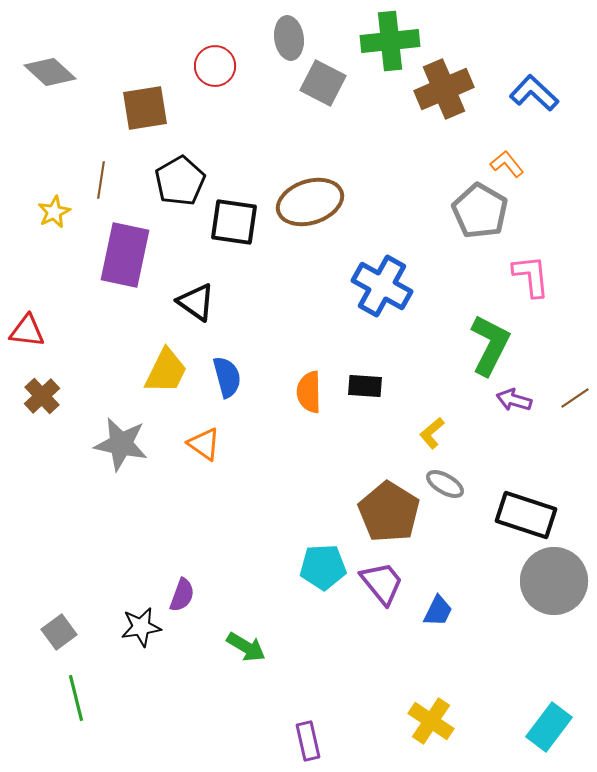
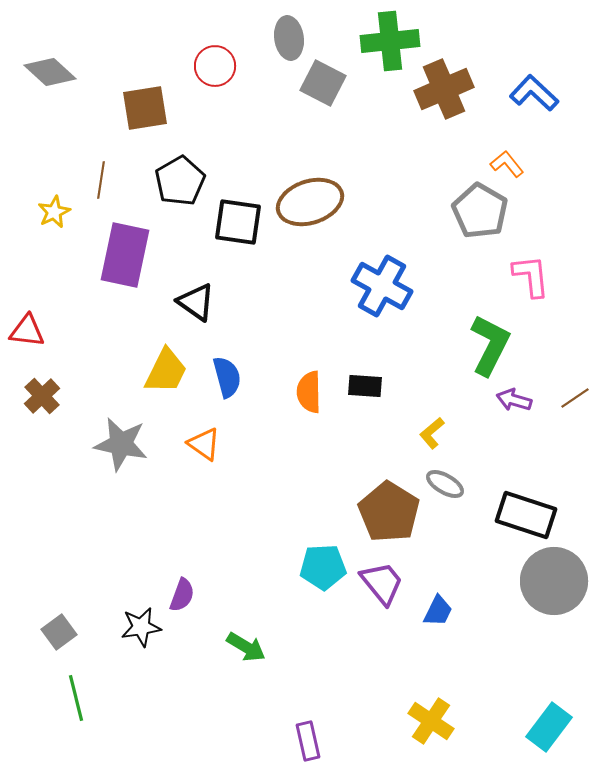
black square at (234, 222): moved 4 px right
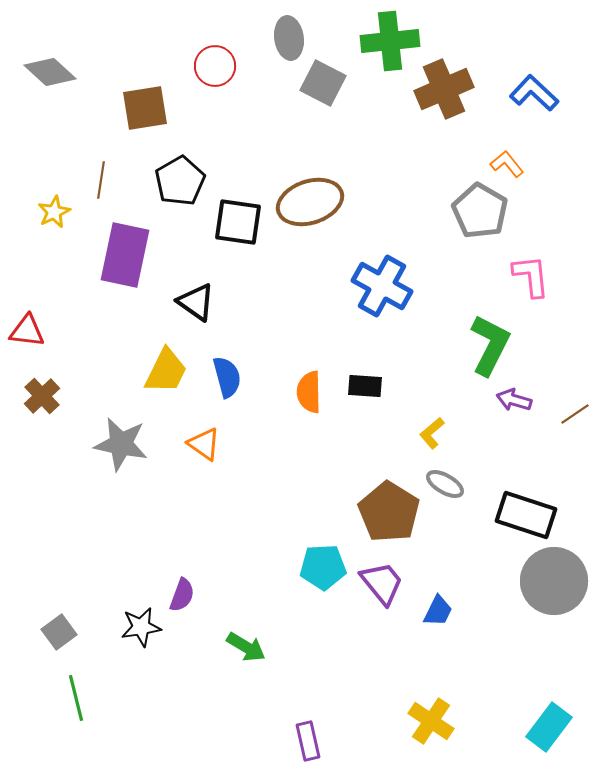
brown line at (575, 398): moved 16 px down
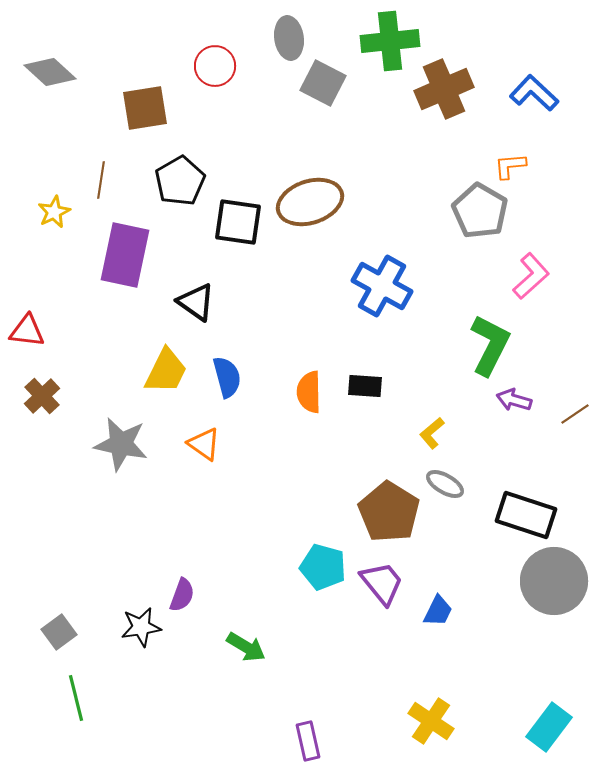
orange L-shape at (507, 164): moved 3 px right, 2 px down; rotated 56 degrees counterclockwise
pink L-shape at (531, 276): rotated 54 degrees clockwise
cyan pentagon at (323, 567): rotated 18 degrees clockwise
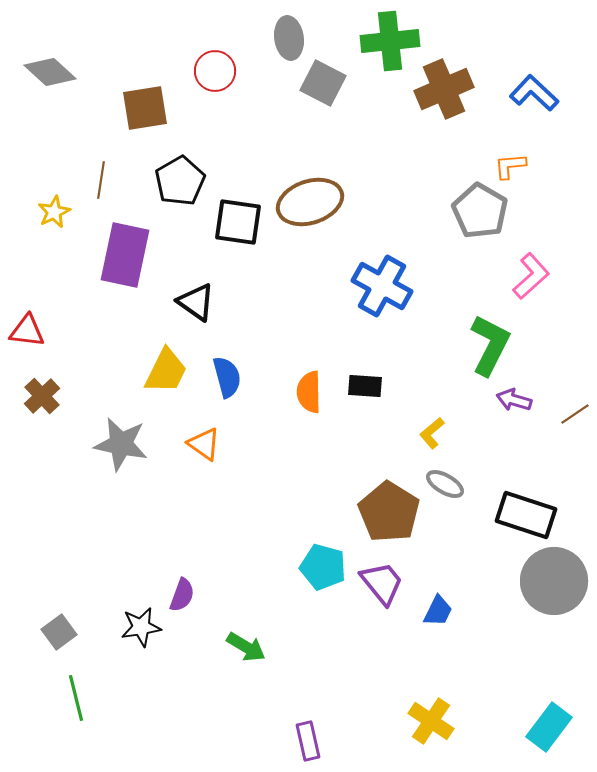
red circle at (215, 66): moved 5 px down
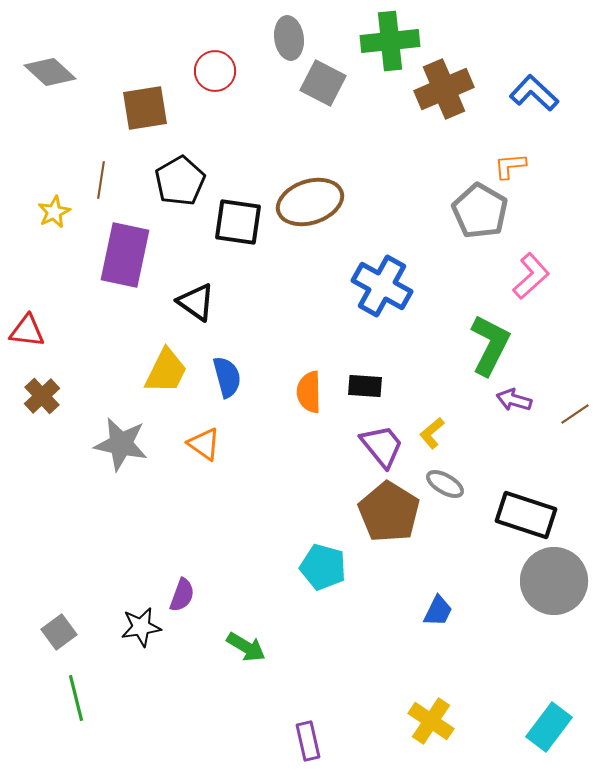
purple trapezoid at (382, 583): moved 137 px up
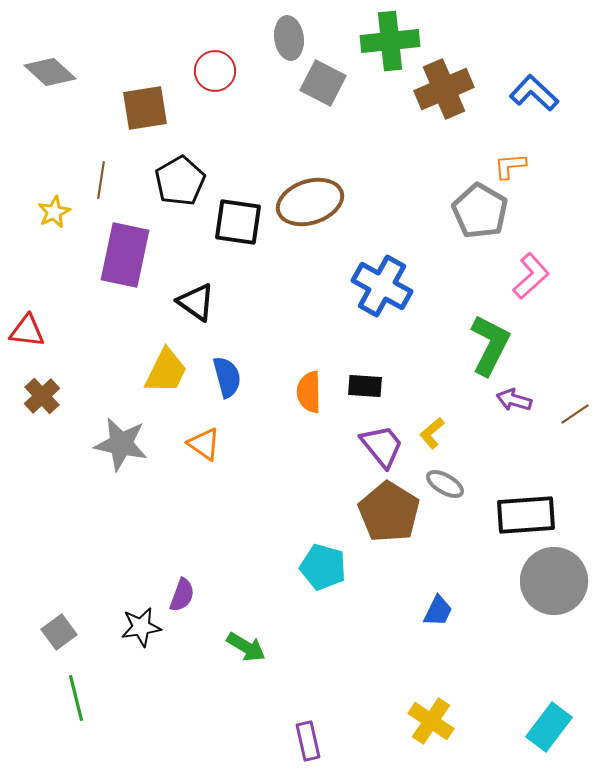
black rectangle at (526, 515): rotated 22 degrees counterclockwise
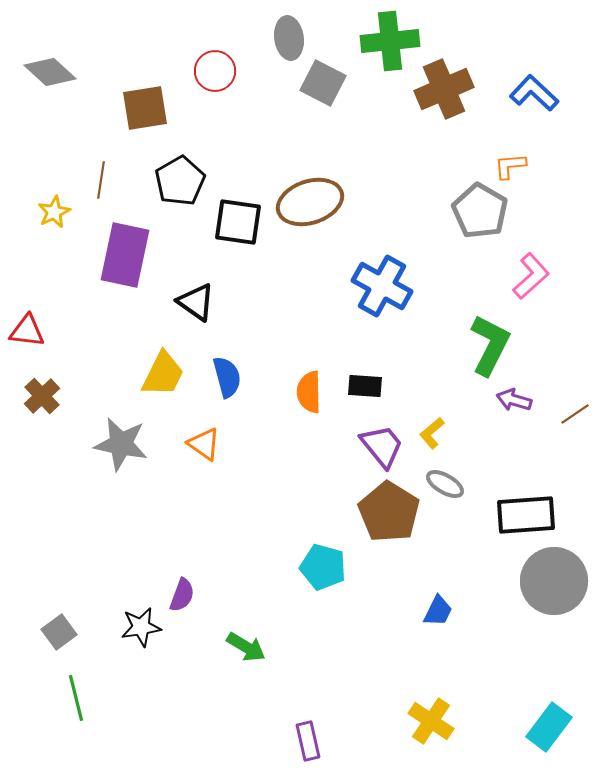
yellow trapezoid at (166, 371): moved 3 px left, 3 px down
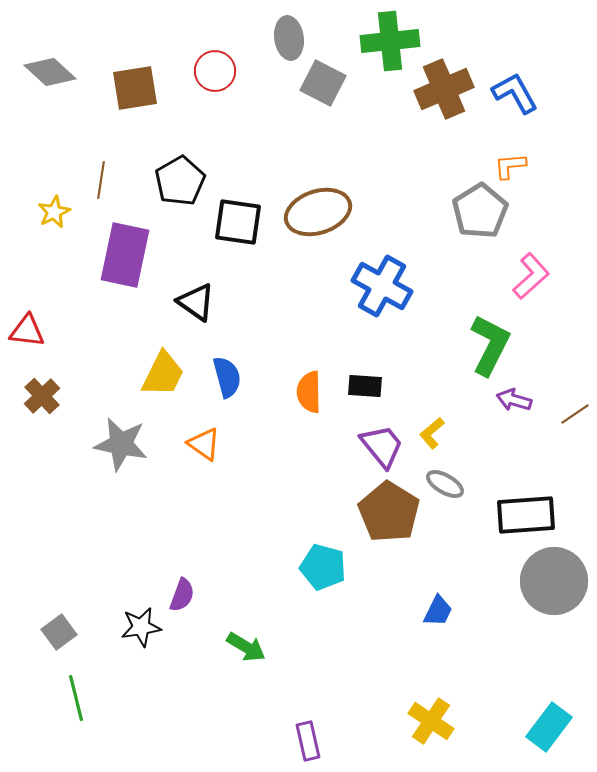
blue L-shape at (534, 93): moved 19 px left; rotated 18 degrees clockwise
brown square at (145, 108): moved 10 px left, 20 px up
brown ellipse at (310, 202): moved 8 px right, 10 px down
gray pentagon at (480, 211): rotated 10 degrees clockwise
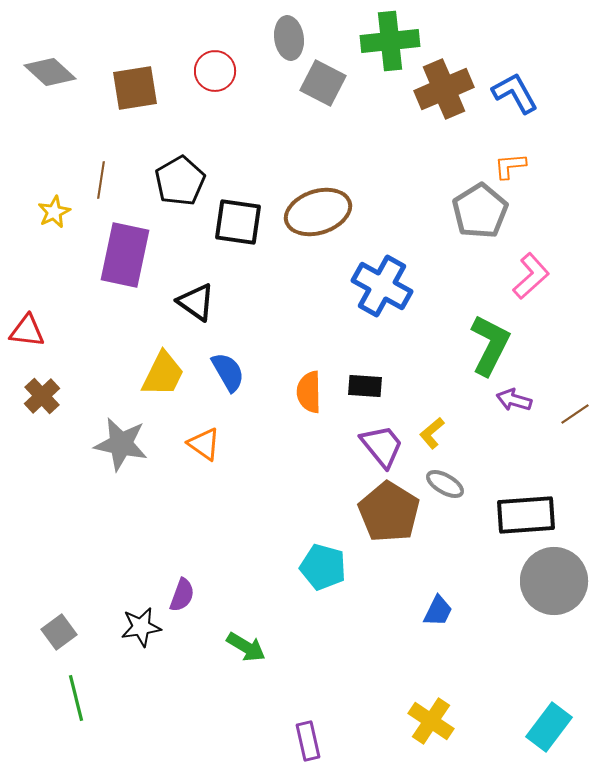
blue semicircle at (227, 377): moved 1 px right, 5 px up; rotated 15 degrees counterclockwise
